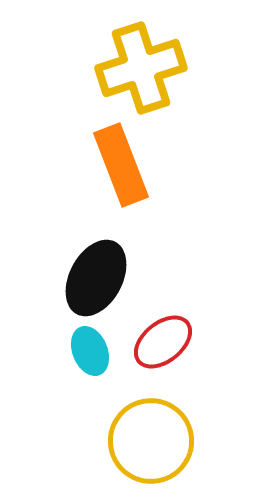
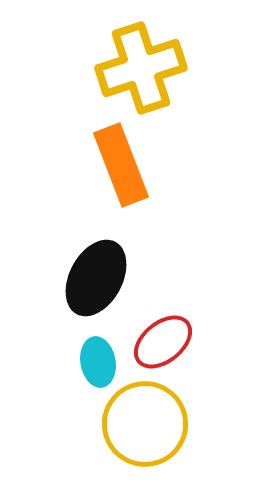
cyan ellipse: moved 8 px right, 11 px down; rotated 12 degrees clockwise
yellow circle: moved 6 px left, 17 px up
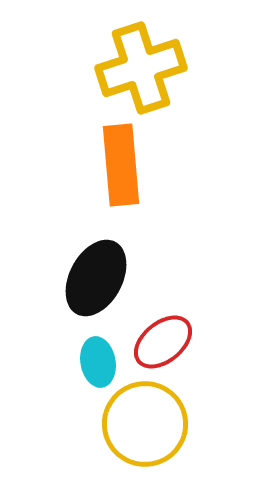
orange rectangle: rotated 16 degrees clockwise
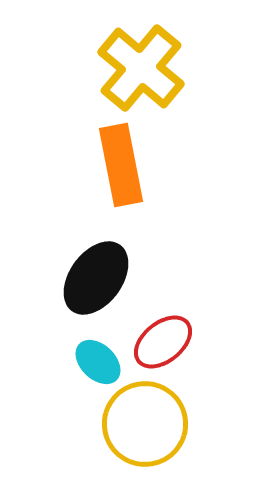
yellow cross: rotated 32 degrees counterclockwise
orange rectangle: rotated 6 degrees counterclockwise
black ellipse: rotated 8 degrees clockwise
cyan ellipse: rotated 36 degrees counterclockwise
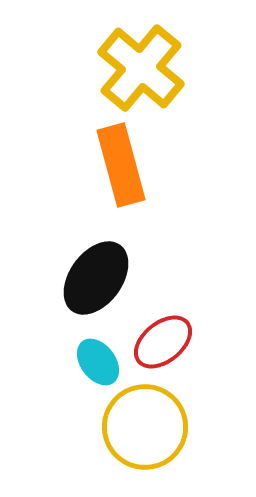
orange rectangle: rotated 4 degrees counterclockwise
cyan ellipse: rotated 9 degrees clockwise
yellow circle: moved 3 px down
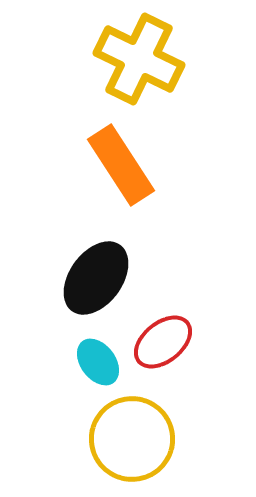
yellow cross: moved 2 px left, 9 px up; rotated 14 degrees counterclockwise
orange rectangle: rotated 18 degrees counterclockwise
yellow circle: moved 13 px left, 12 px down
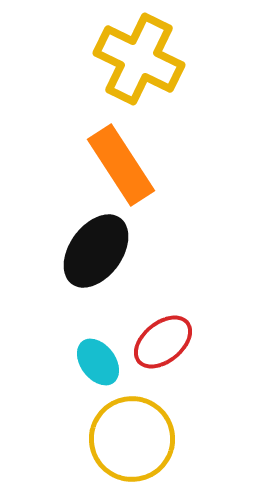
black ellipse: moved 27 px up
